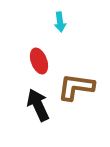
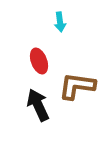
brown L-shape: moved 1 px right, 1 px up
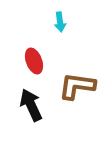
red ellipse: moved 5 px left
black arrow: moved 7 px left
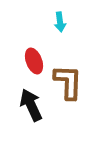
brown L-shape: moved 9 px left, 4 px up; rotated 84 degrees clockwise
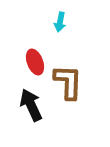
cyan arrow: rotated 18 degrees clockwise
red ellipse: moved 1 px right, 1 px down
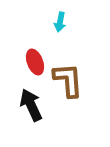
brown L-shape: moved 2 px up; rotated 6 degrees counterclockwise
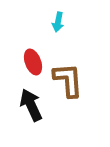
cyan arrow: moved 2 px left
red ellipse: moved 2 px left
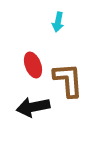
red ellipse: moved 3 px down
black arrow: moved 2 px right, 2 px down; rotated 76 degrees counterclockwise
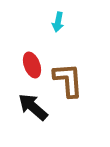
red ellipse: moved 1 px left
black arrow: rotated 52 degrees clockwise
